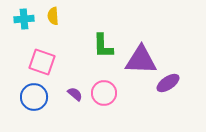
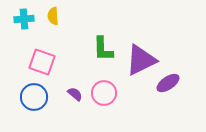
green L-shape: moved 3 px down
purple triangle: rotated 28 degrees counterclockwise
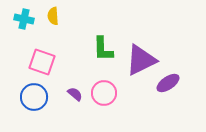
cyan cross: rotated 18 degrees clockwise
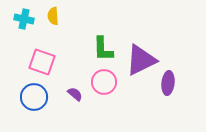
purple ellipse: rotated 50 degrees counterclockwise
pink circle: moved 11 px up
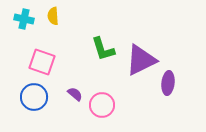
green L-shape: rotated 16 degrees counterclockwise
pink circle: moved 2 px left, 23 px down
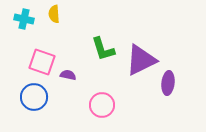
yellow semicircle: moved 1 px right, 2 px up
purple semicircle: moved 7 px left, 19 px up; rotated 28 degrees counterclockwise
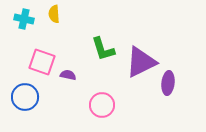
purple triangle: moved 2 px down
blue circle: moved 9 px left
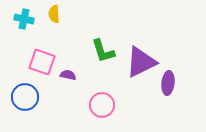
green L-shape: moved 2 px down
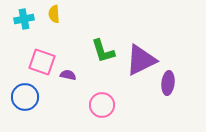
cyan cross: rotated 24 degrees counterclockwise
purple triangle: moved 2 px up
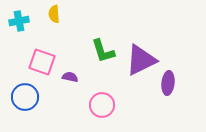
cyan cross: moved 5 px left, 2 px down
purple semicircle: moved 2 px right, 2 px down
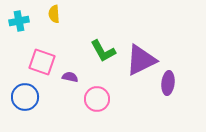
green L-shape: rotated 12 degrees counterclockwise
pink circle: moved 5 px left, 6 px up
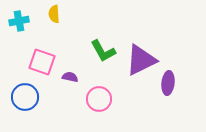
pink circle: moved 2 px right
